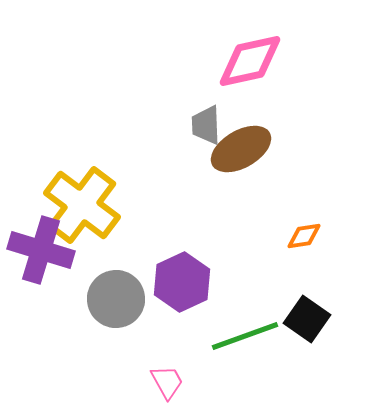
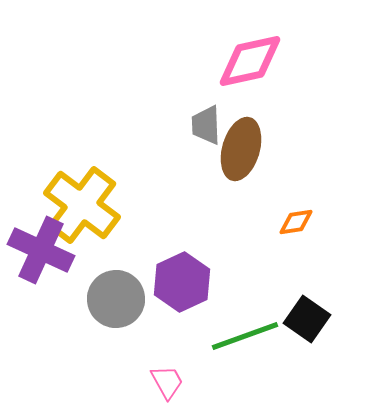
brown ellipse: rotated 44 degrees counterclockwise
orange diamond: moved 8 px left, 14 px up
purple cross: rotated 8 degrees clockwise
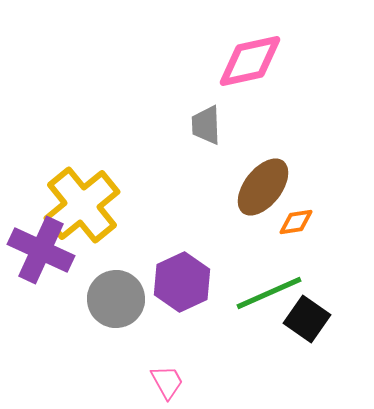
brown ellipse: moved 22 px right, 38 px down; rotated 22 degrees clockwise
yellow cross: rotated 14 degrees clockwise
green line: moved 24 px right, 43 px up; rotated 4 degrees counterclockwise
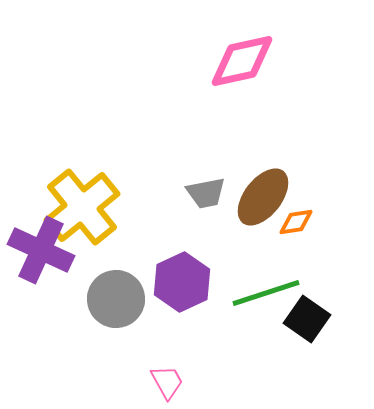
pink diamond: moved 8 px left
gray trapezoid: moved 68 px down; rotated 99 degrees counterclockwise
brown ellipse: moved 10 px down
yellow cross: moved 2 px down
green line: moved 3 px left; rotated 6 degrees clockwise
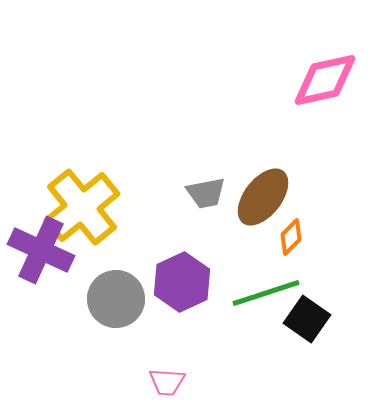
pink diamond: moved 83 px right, 19 px down
orange diamond: moved 5 px left, 15 px down; rotated 36 degrees counterclockwise
pink trapezoid: rotated 123 degrees clockwise
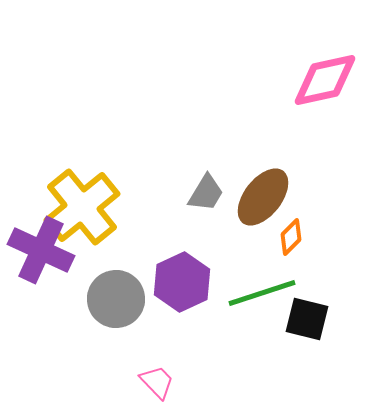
gray trapezoid: rotated 48 degrees counterclockwise
green line: moved 4 px left
black square: rotated 21 degrees counterclockwise
pink trapezoid: moved 10 px left; rotated 138 degrees counterclockwise
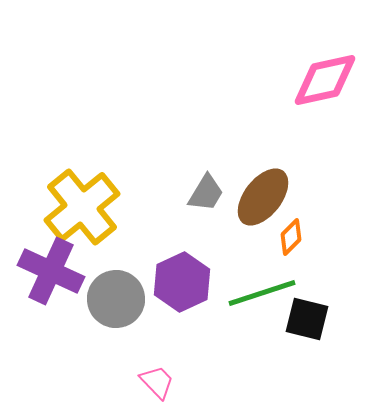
purple cross: moved 10 px right, 21 px down
